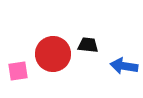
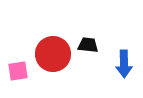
blue arrow: moved 2 px up; rotated 100 degrees counterclockwise
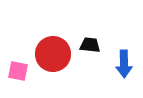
black trapezoid: moved 2 px right
pink square: rotated 20 degrees clockwise
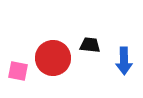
red circle: moved 4 px down
blue arrow: moved 3 px up
